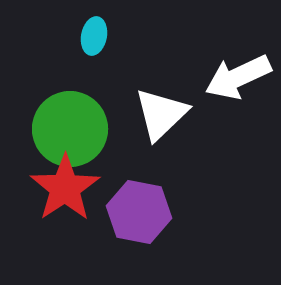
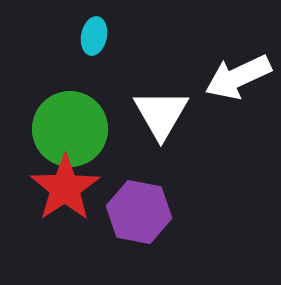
white triangle: rotated 16 degrees counterclockwise
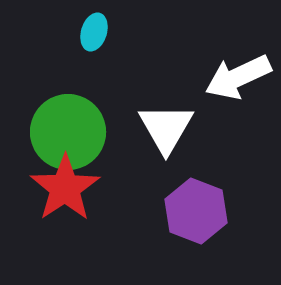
cyan ellipse: moved 4 px up; rotated 6 degrees clockwise
white triangle: moved 5 px right, 14 px down
green circle: moved 2 px left, 3 px down
purple hexagon: moved 57 px right, 1 px up; rotated 10 degrees clockwise
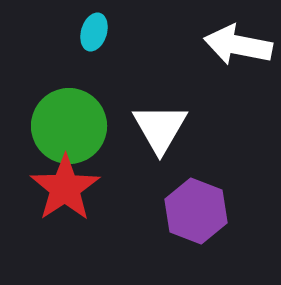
white arrow: moved 32 px up; rotated 36 degrees clockwise
white triangle: moved 6 px left
green circle: moved 1 px right, 6 px up
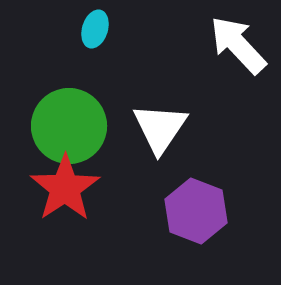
cyan ellipse: moved 1 px right, 3 px up
white arrow: rotated 36 degrees clockwise
white triangle: rotated 4 degrees clockwise
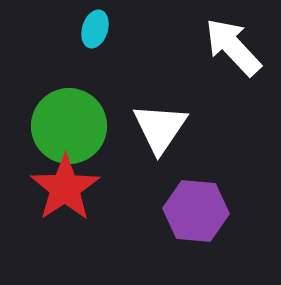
white arrow: moved 5 px left, 2 px down
purple hexagon: rotated 16 degrees counterclockwise
